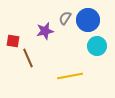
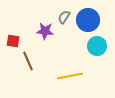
gray semicircle: moved 1 px left, 1 px up
purple star: rotated 18 degrees clockwise
brown line: moved 3 px down
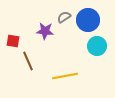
gray semicircle: rotated 24 degrees clockwise
yellow line: moved 5 px left
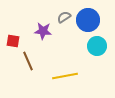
purple star: moved 2 px left
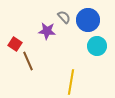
gray semicircle: rotated 80 degrees clockwise
purple star: moved 4 px right
red square: moved 2 px right, 3 px down; rotated 24 degrees clockwise
yellow line: moved 6 px right, 6 px down; rotated 70 degrees counterclockwise
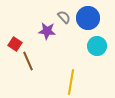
blue circle: moved 2 px up
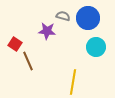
gray semicircle: moved 1 px left, 1 px up; rotated 32 degrees counterclockwise
cyan circle: moved 1 px left, 1 px down
yellow line: moved 2 px right
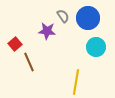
gray semicircle: rotated 40 degrees clockwise
red square: rotated 16 degrees clockwise
brown line: moved 1 px right, 1 px down
yellow line: moved 3 px right
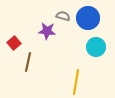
gray semicircle: rotated 40 degrees counterclockwise
red square: moved 1 px left, 1 px up
brown line: moved 1 px left; rotated 36 degrees clockwise
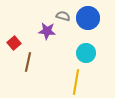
cyan circle: moved 10 px left, 6 px down
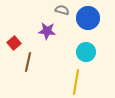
gray semicircle: moved 1 px left, 6 px up
cyan circle: moved 1 px up
